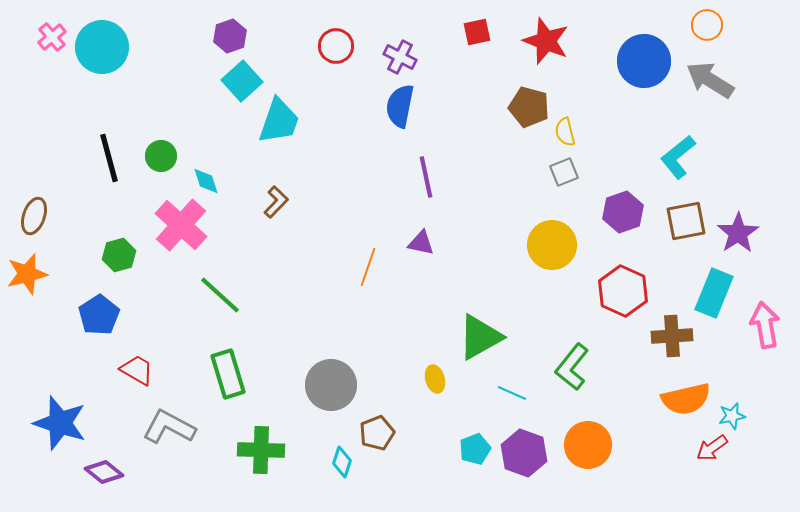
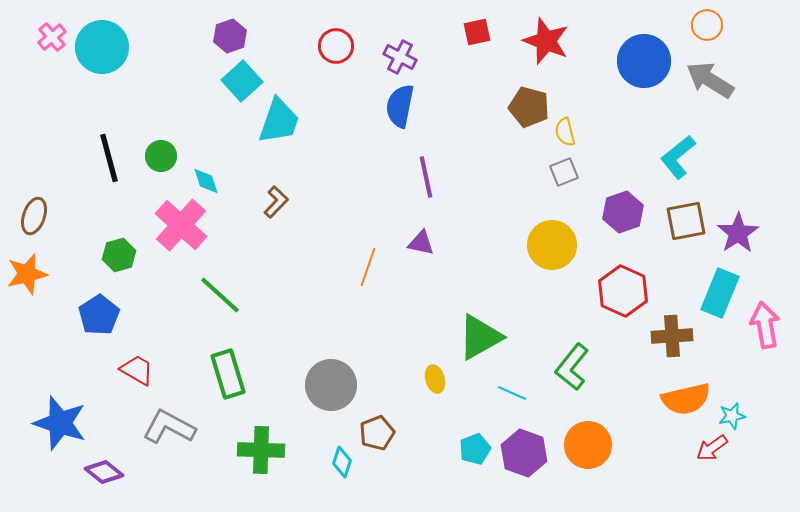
cyan rectangle at (714, 293): moved 6 px right
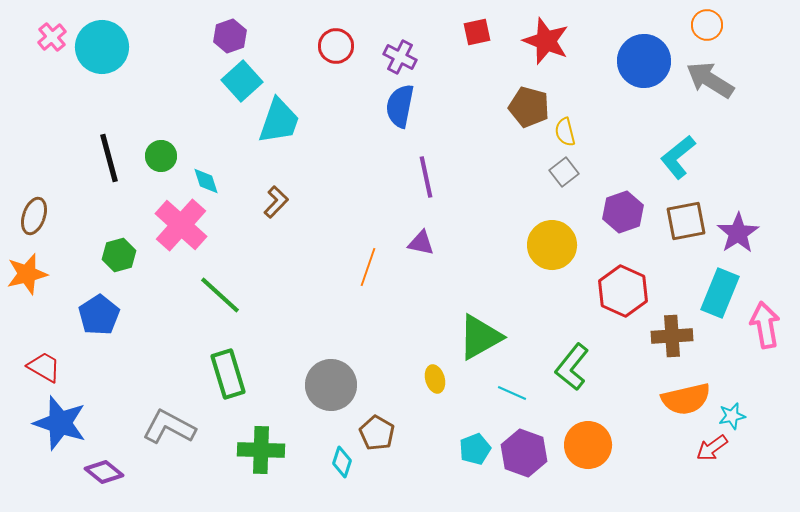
gray square at (564, 172): rotated 16 degrees counterclockwise
red trapezoid at (137, 370): moved 93 px left, 3 px up
brown pentagon at (377, 433): rotated 20 degrees counterclockwise
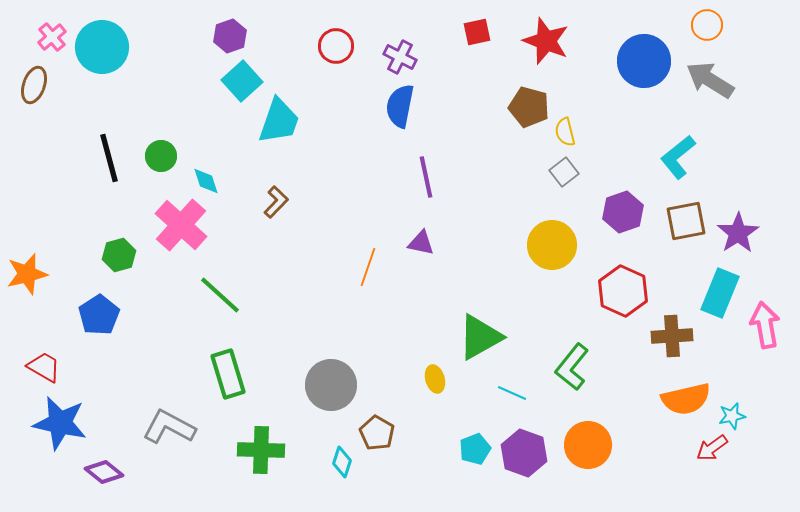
brown ellipse at (34, 216): moved 131 px up
blue star at (60, 423): rotated 6 degrees counterclockwise
